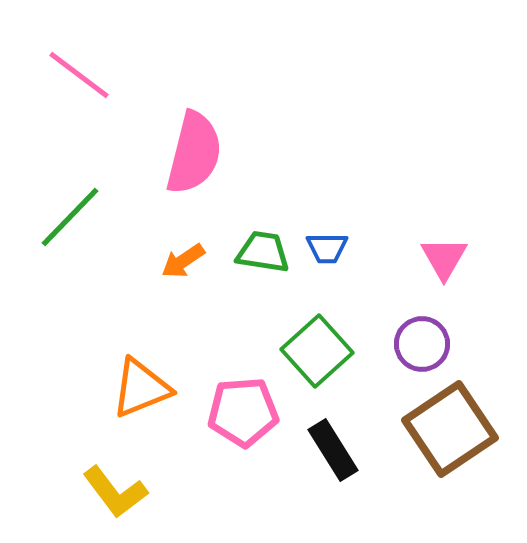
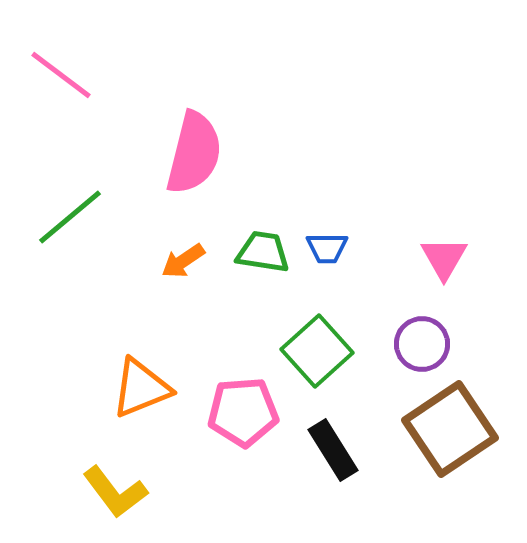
pink line: moved 18 px left
green line: rotated 6 degrees clockwise
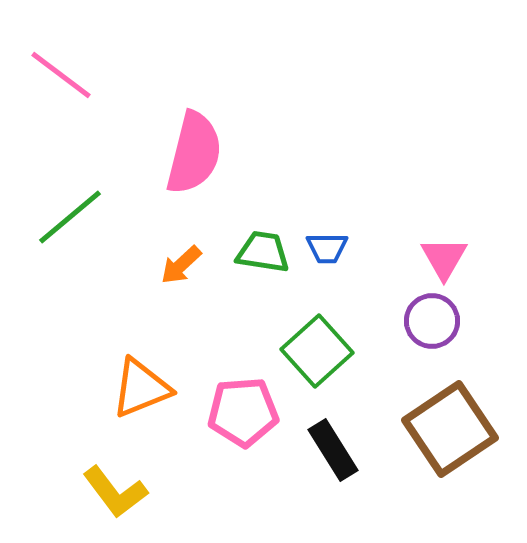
orange arrow: moved 2 px left, 4 px down; rotated 9 degrees counterclockwise
purple circle: moved 10 px right, 23 px up
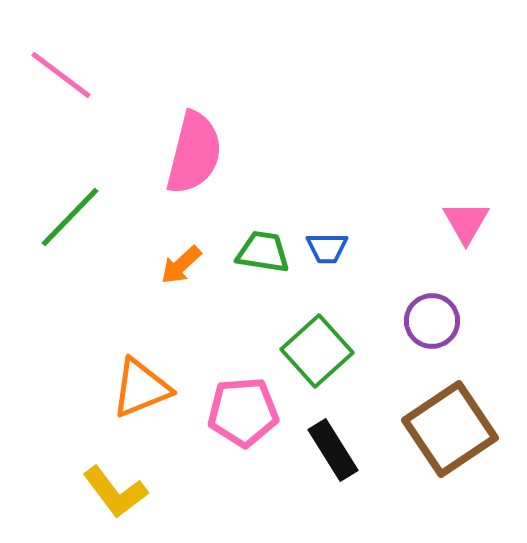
green line: rotated 6 degrees counterclockwise
pink triangle: moved 22 px right, 36 px up
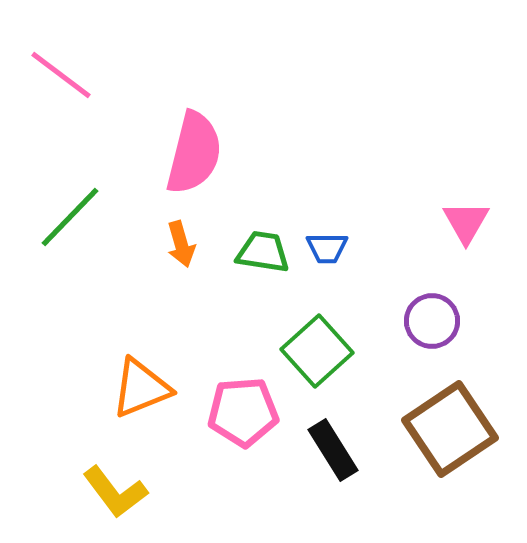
orange arrow: moved 21 px up; rotated 63 degrees counterclockwise
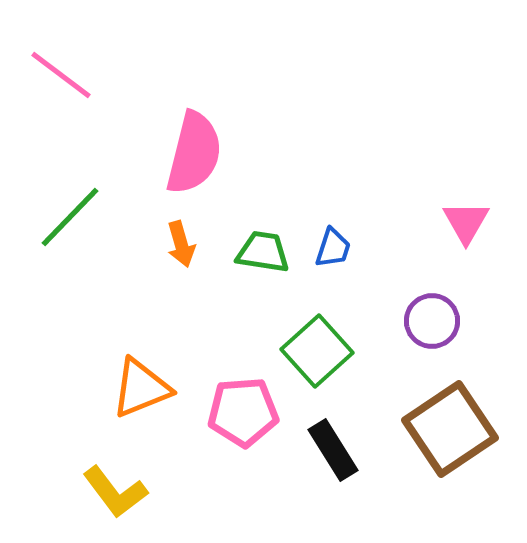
blue trapezoid: moved 6 px right; rotated 72 degrees counterclockwise
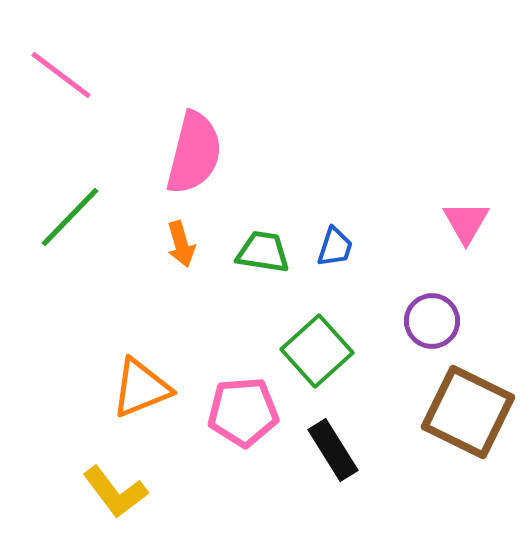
blue trapezoid: moved 2 px right, 1 px up
brown square: moved 18 px right, 17 px up; rotated 30 degrees counterclockwise
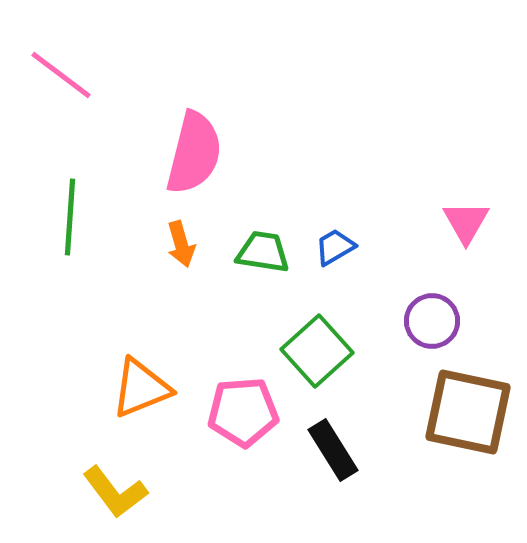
green line: rotated 40 degrees counterclockwise
blue trapezoid: rotated 138 degrees counterclockwise
brown square: rotated 14 degrees counterclockwise
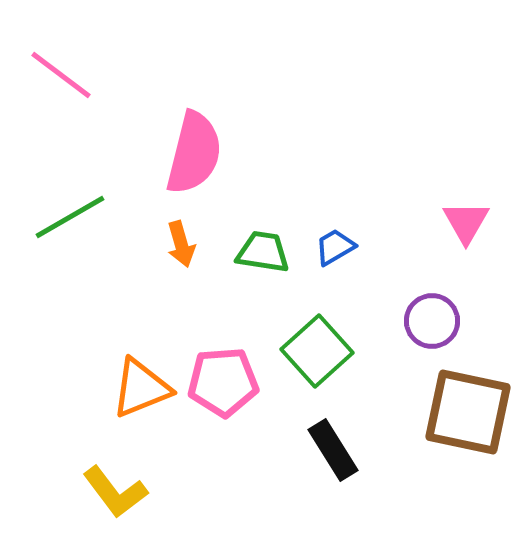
green line: rotated 56 degrees clockwise
pink pentagon: moved 20 px left, 30 px up
